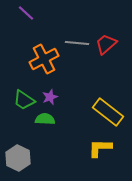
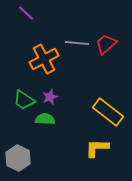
yellow L-shape: moved 3 px left
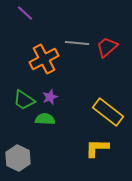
purple line: moved 1 px left
red trapezoid: moved 1 px right, 3 px down
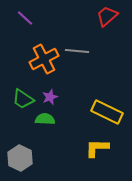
purple line: moved 5 px down
gray line: moved 8 px down
red trapezoid: moved 31 px up
green trapezoid: moved 1 px left, 1 px up
yellow rectangle: moved 1 px left; rotated 12 degrees counterclockwise
gray hexagon: moved 2 px right
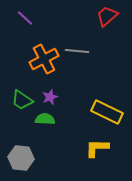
green trapezoid: moved 1 px left, 1 px down
gray hexagon: moved 1 px right; rotated 20 degrees counterclockwise
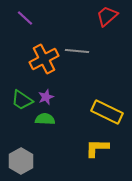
purple star: moved 4 px left
gray hexagon: moved 3 px down; rotated 25 degrees clockwise
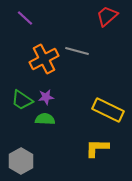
gray line: rotated 10 degrees clockwise
purple star: rotated 14 degrees clockwise
yellow rectangle: moved 1 px right, 2 px up
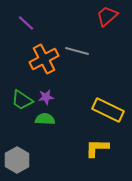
purple line: moved 1 px right, 5 px down
gray hexagon: moved 4 px left, 1 px up
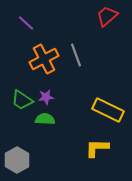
gray line: moved 1 px left, 4 px down; rotated 55 degrees clockwise
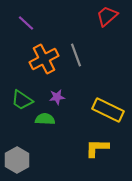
purple star: moved 11 px right
